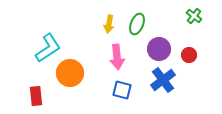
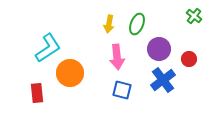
red circle: moved 4 px down
red rectangle: moved 1 px right, 3 px up
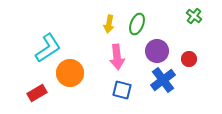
purple circle: moved 2 px left, 2 px down
red rectangle: rotated 66 degrees clockwise
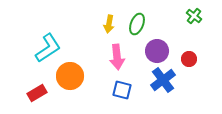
orange circle: moved 3 px down
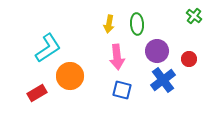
green ellipse: rotated 25 degrees counterclockwise
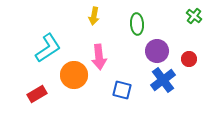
yellow arrow: moved 15 px left, 8 px up
pink arrow: moved 18 px left
orange circle: moved 4 px right, 1 px up
red rectangle: moved 1 px down
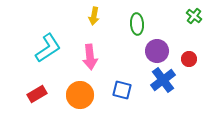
pink arrow: moved 9 px left
orange circle: moved 6 px right, 20 px down
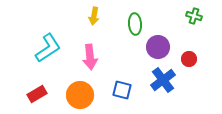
green cross: rotated 21 degrees counterclockwise
green ellipse: moved 2 px left
purple circle: moved 1 px right, 4 px up
